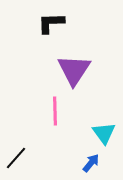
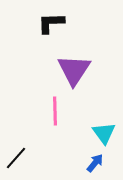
blue arrow: moved 4 px right
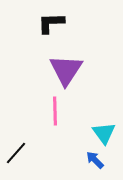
purple triangle: moved 8 px left
black line: moved 5 px up
blue arrow: moved 3 px up; rotated 84 degrees counterclockwise
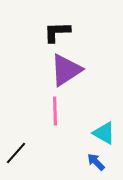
black L-shape: moved 6 px right, 9 px down
purple triangle: rotated 24 degrees clockwise
cyan triangle: rotated 25 degrees counterclockwise
blue arrow: moved 1 px right, 2 px down
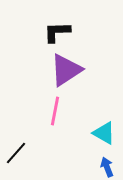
pink line: rotated 12 degrees clockwise
blue arrow: moved 11 px right, 5 px down; rotated 24 degrees clockwise
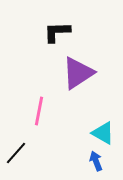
purple triangle: moved 12 px right, 3 px down
pink line: moved 16 px left
cyan triangle: moved 1 px left
blue arrow: moved 11 px left, 6 px up
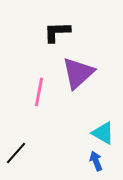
purple triangle: rotated 9 degrees counterclockwise
pink line: moved 19 px up
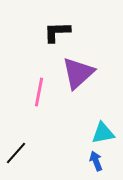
cyan triangle: rotated 40 degrees counterclockwise
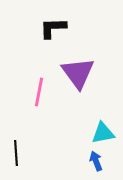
black L-shape: moved 4 px left, 4 px up
purple triangle: rotated 24 degrees counterclockwise
black line: rotated 45 degrees counterclockwise
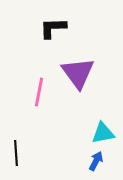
blue arrow: rotated 48 degrees clockwise
